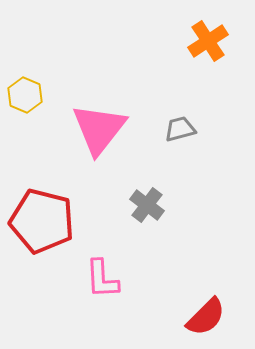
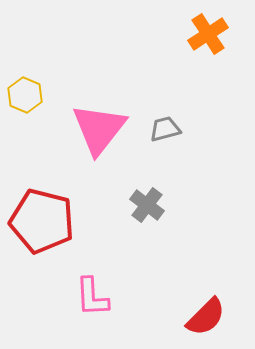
orange cross: moved 7 px up
gray trapezoid: moved 15 px left
pink L-shape: moved 10 px left, 18 px down
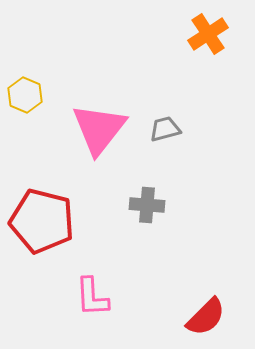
gray cross: rotated 32 degrees counterclockwise
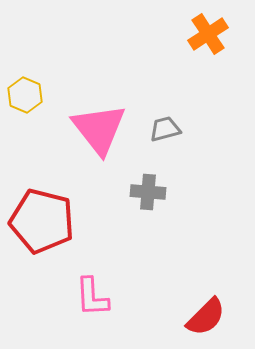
pink triangle: rotated 16 degrees counterclockwise
gray cross: moved 1 px right, 13 px up
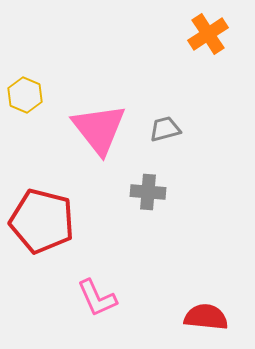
pink L-shape: moved 5 px right, 1 px down; rotated 21 degrees counterclockwise
red semicircle: rotated 129 degrees counterclockwise
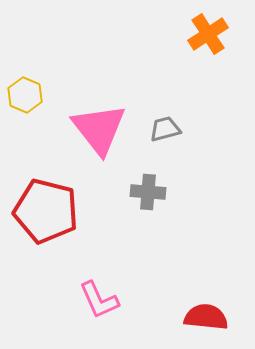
red pentagon: moved 4 px right, 10 px up
pink L-shape: moved 2 px right, 2 px down
